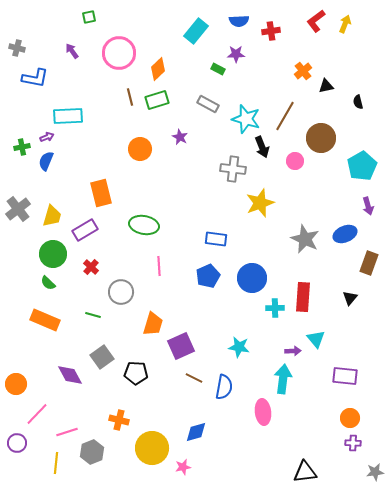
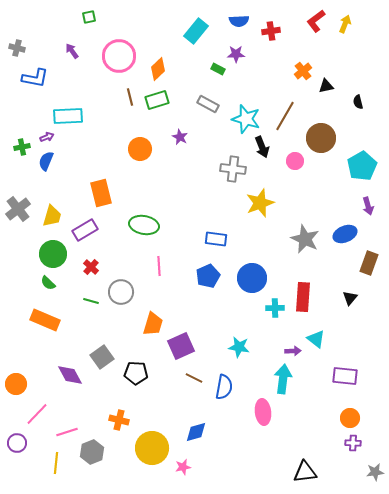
pink circle at (119, 53): moved 3 px down
green line at (93, 315): moved 2 px left, 14 px up
cyan triangle at (316, 339): rotated 12 degrees counterclockwise
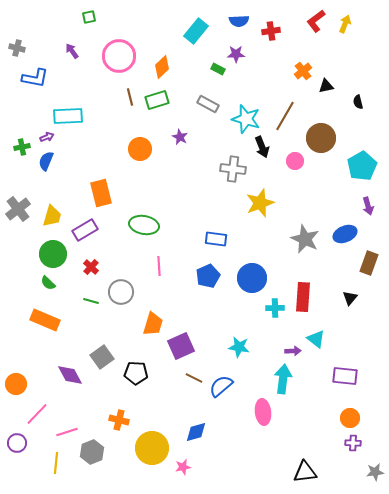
orange diamond at (158, 69): moved 4 px right, 2 px up
blue semicircle at (224, 387): moved 3 px left, 1 px up; rotated 140 degrees counterclockwise
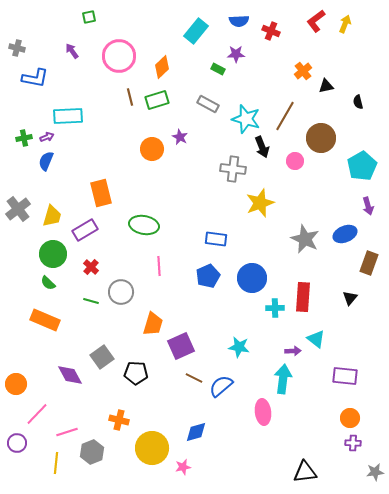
red cross at (271, 31): rotated 30 degrees clockwise
green cross at (22, 147): moved 2 px right, 9 px up
orange circle at (140, 149): moved 12 px right
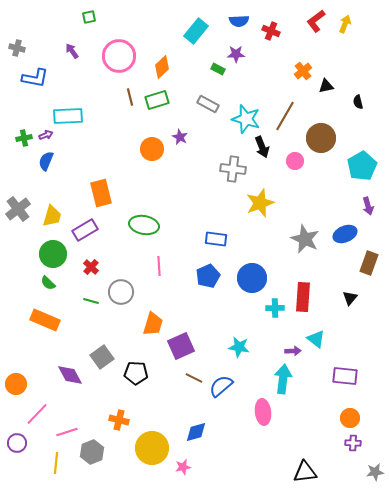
purple arrow at (47, 137): moved 1 px left, 2 px up
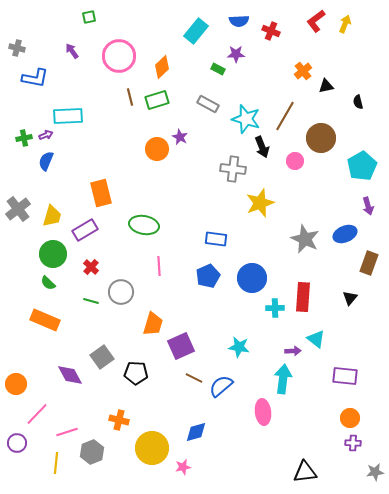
orange circle at (152, 149): moved 5 px right
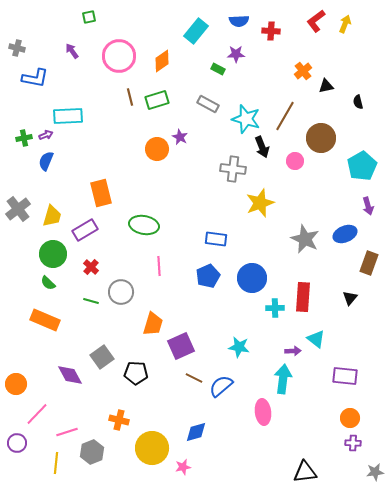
red cross at (271, 31): rotated 18 degrees counterclockwise
orange diamond at (162, 67): moved 6 px up; rotated 10 degrees clockwise
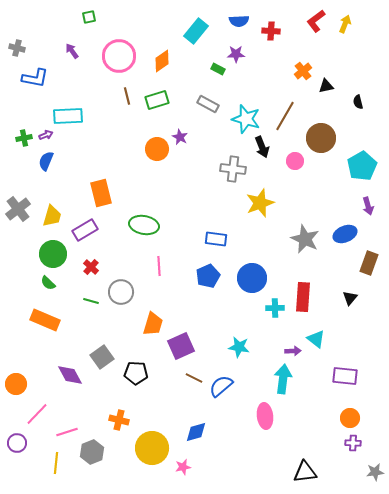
brown line at (130, 97): moved 3 px left, 1 px up
pink ellipse at (263, 412): moved 2 px right, 4 px down
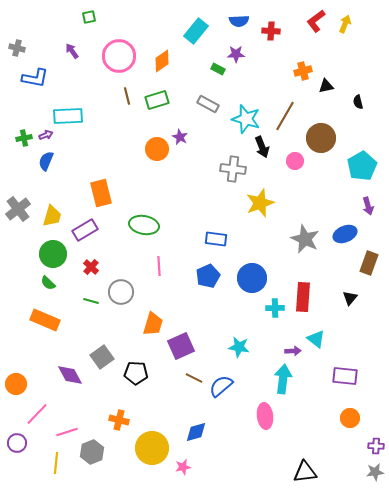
orange cross at (303, 71): rotated 24 degrees clockwise
purple cross at (353, 443): moved 23 px right, 3 px down
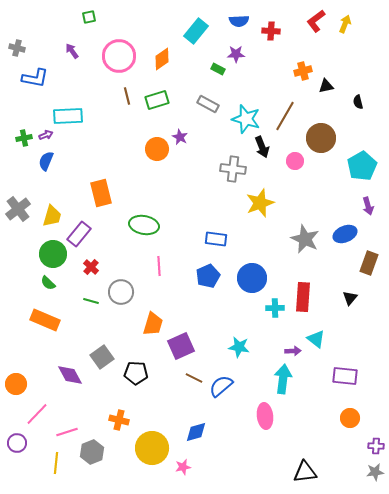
orange diamond at (162, 61): moved 2 px up
purple rectangle at (85, 230): moved 6 px left, 4 px down; rotated 20 degrees counterclockwise
